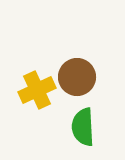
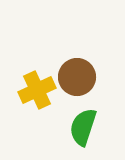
green semicircle: rotated 21 degrees clockwise
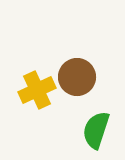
green semicircle: moved 13 px right, 3 px down
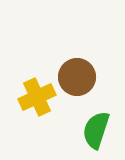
yellow cross: moved 7 px down
